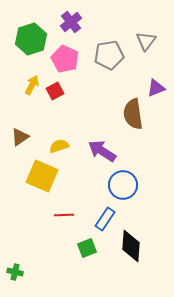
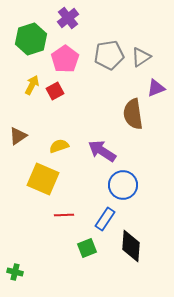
purple cross: moved 3 px left, 4 px up
gray triangle: moved 5 px left, 16 px down; rotated 20 degrees clockwise
pink pentagon: rotated 12 degrees clockwise
brown triangle: moved 2 px left, 1 px up
yellow square: moved 1 px right, 3 px down
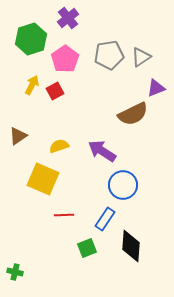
brown semicircle: rotated 108 degrees counterclockwise
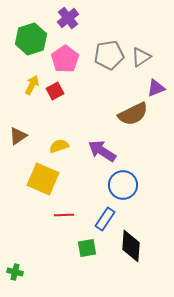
green square: rotated 12 degrees clockwise
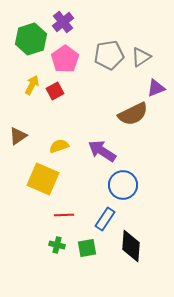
purple cross: moved 5 px left, 4 px down
green cross: moved 42 px right, 27 px up
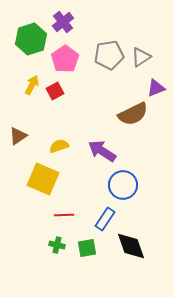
black diamond: rotated 24 degrees counterclockwise
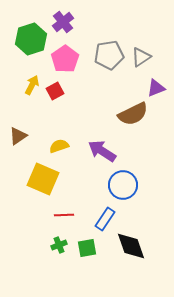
green cross: moved 2 px right; rotated 35 degrees counterclockwise
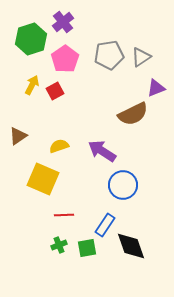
blue rectangle: moved 6 px down
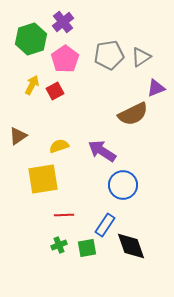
yellow square: rotated 32 degrees counterclockwise
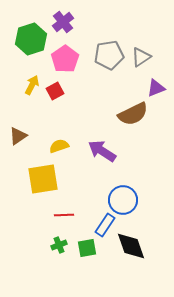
blue circle: moved 15 px down
